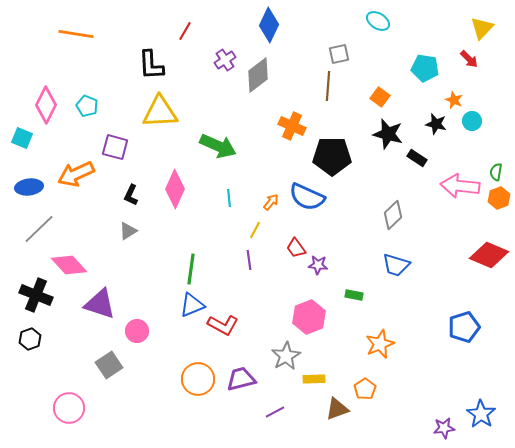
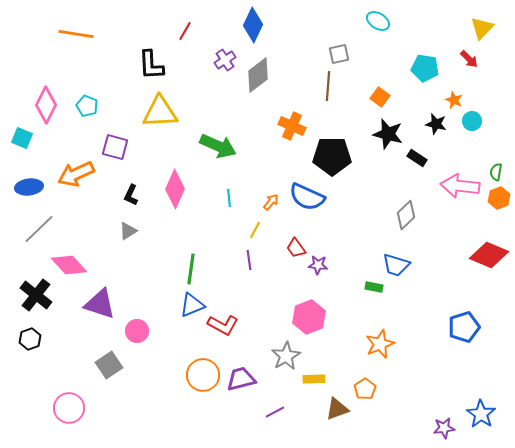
blue diamond at (269, 25): moved 16 px left
gray diamond at (393, 215): moved 13 px right
black cross at (36, 295): rotated 16 degrees clockwise
green rectangle at (354, 295): moved 20 px right, 8 px up
orange circle at (198, 379): moved 5 px right, 4 px up
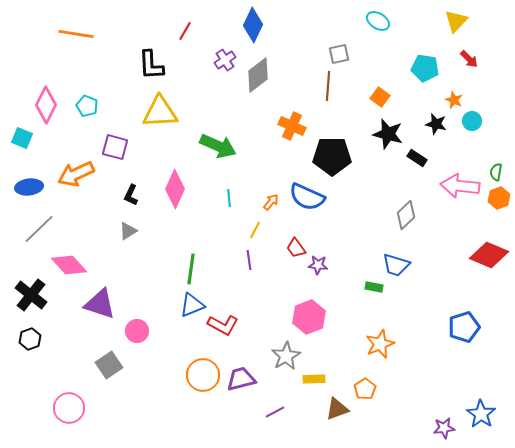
yellow triangle at (482, 28): moved 26 px left, 7 px up
black cross at (36, 295): moved 5 px left
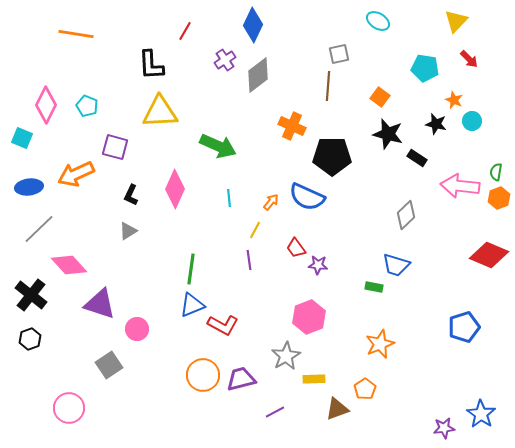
pink circle at (137, 331): moved 2 px up
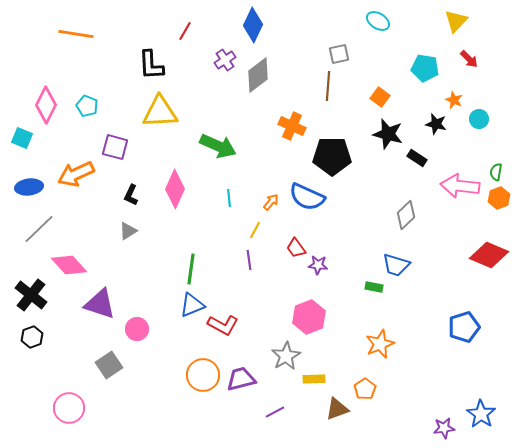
cyan circle at (472, 121): moved 7 px right, 2 px up
black hexagon at (30, 339): moved 2 px right, 2 px up
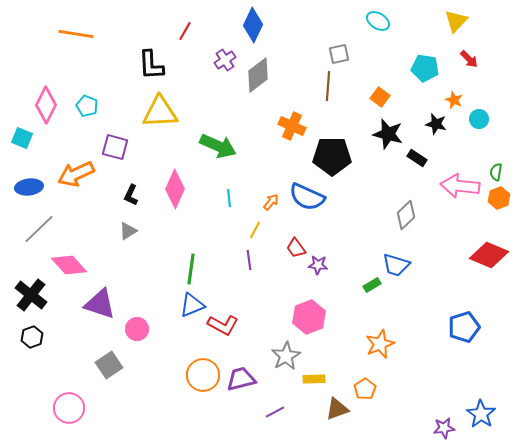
green rectangle at (374, 287): moved 2 px left, 2 px up; rotated 42 degrees counterclockwise
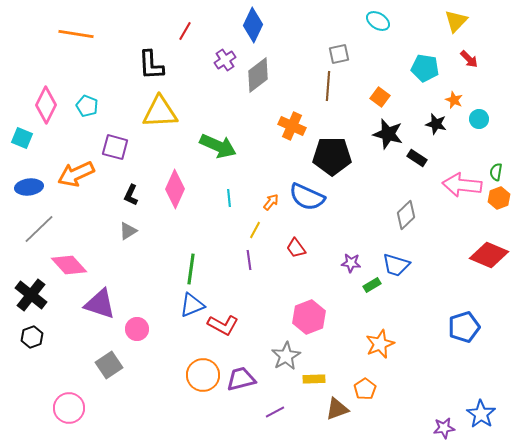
pink arrow at (460, 186): moved 2 px right, 1 px up
purple star at (318, 265): moved 33 px right, 2 px up
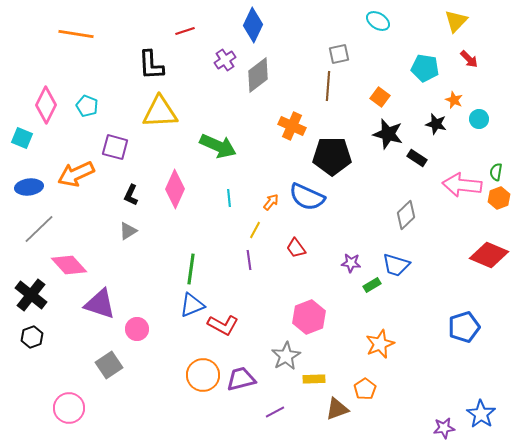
red line at (185, 31): rotated 42 degrees clockwise
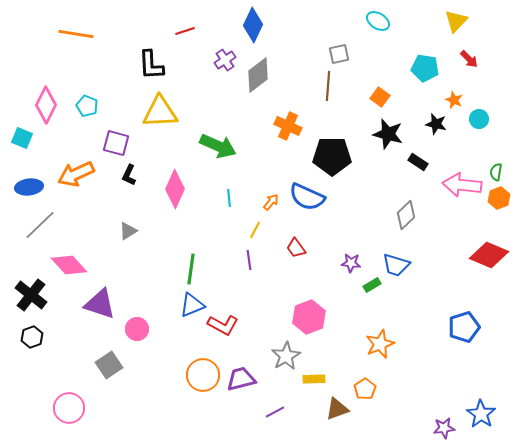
orange cross at (292, 126): moved 4 px left
purple square at (115, 147): moved 1 px right, 4 px up
black rectangle at (417, 158): moved 1 px right, 4 px down
black L-shape at (131, 195): moved 2 px left, 20 px up
gray line at (39, 229): moved 1 px right, 4 px up
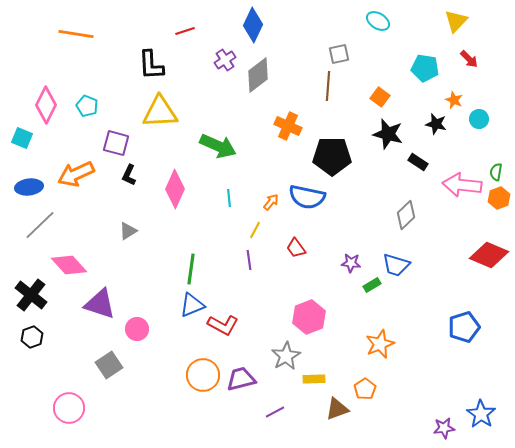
blue semicircle at (307, 197): rotated 12 degrees counterclockwise
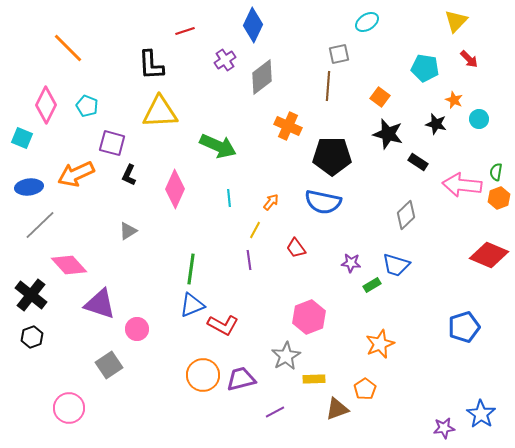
cyan ellipse at (378, 21): moved 11 px left, 1 px down; rotated 65 degrees counterclockwise
orange line at (76, 34): moved 8 px left, 14 px down; rotated 36 degrees clockwise
gray diamond at (258, 75): moved 4 px right, 2 px down
purple square at (116, 143): moved 4 px left
blue semicircle at (307, 197): moved 16 px right, 5 px down
